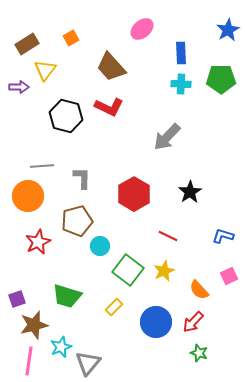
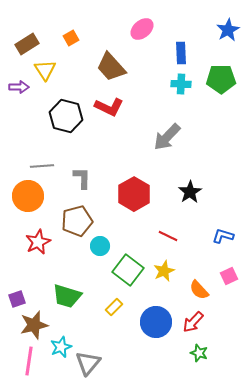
yellow triangle: rotated 10 degrees counterclockwise
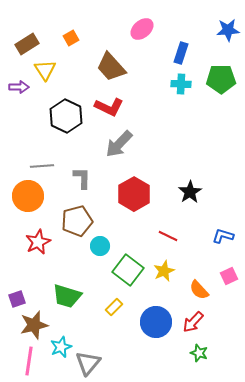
blue star: rotated 25 degrees clockwise
blue rectangle: rotated 20 degrees clockwise
black hexagon: rotated 12 degrees clockwise
gray arrow: moved 48 px left, 7 px down
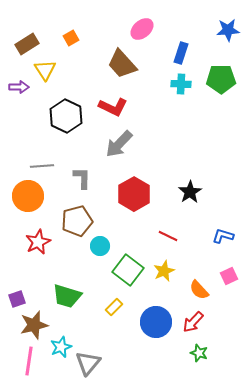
brown trapezoid: moved 11 px right, 3 px up
red L-shape: moved 4 px right
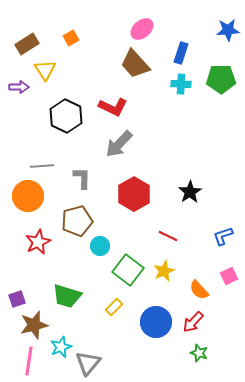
brown trapezoid: moved 13 px right
blue L-shape: rotated 35 degrees counterclockwise
